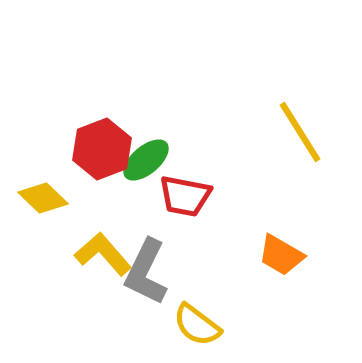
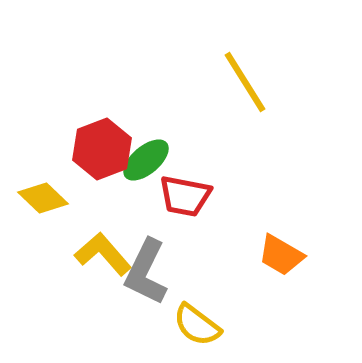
yellow line: moved 55 px left, 50 px up
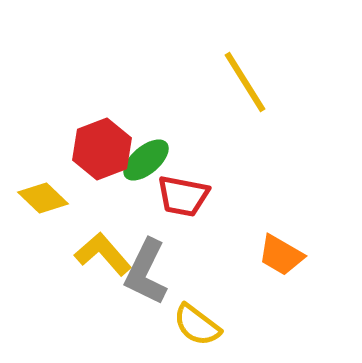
red trapezoid: moved 2 px left
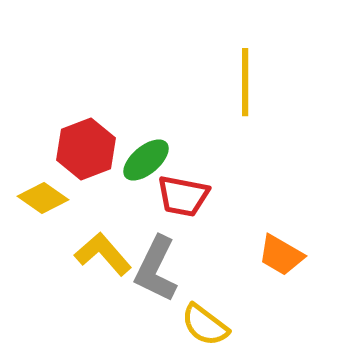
yellow line: rotated 32 degrees clockwise
red hexagon: moved 16 px left
yellow diamond: rotated 9 degrees counterclockwise
gray L-shape: moved 10 px right, 3 px up
yellow semicircle: moved 8 px right
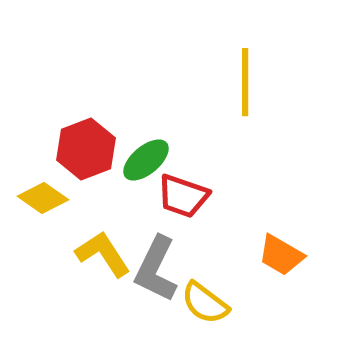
red trapezoid: rotated 8 degrees clockwise
yellow L-shape: rotated 8 degrees clockwise
yellow semicircle: moved 22 px up
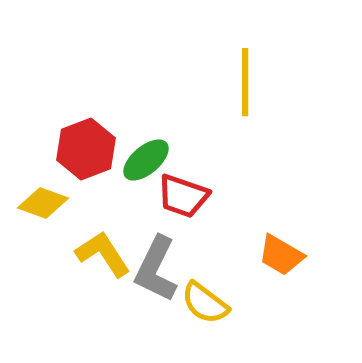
yellow diamond: moved 5 px down; rotated 15 degrees counterclockwise
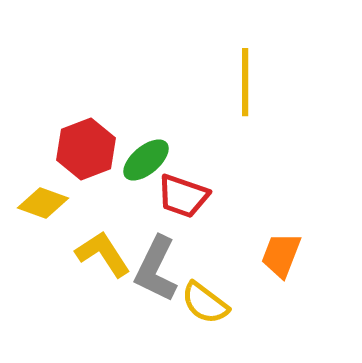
orange trapezoid: rotated 81 degrees clockwise
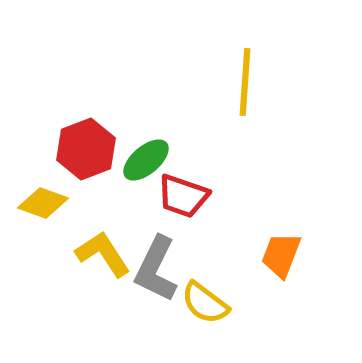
yellow line: rotated 4 degrees clockwise
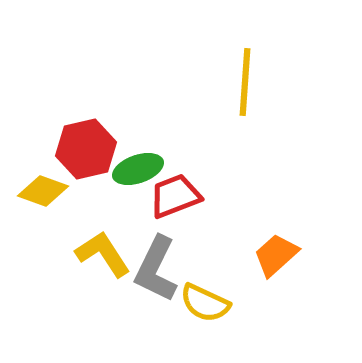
red hexagon: rotated 8 degrees clockwise
green ellipse: moved 8 px left, 9 px down; rotated 21 degrees clockwise
red trapezoid: moved 8 px left; rotated 140 degrees clockwise
yellow diamond: moved 12 px up
orange trapezoid: moved 5 px left; rotated 27 degrees clockwise
yellow semicircle: rotated 12 degrees counterclockwise
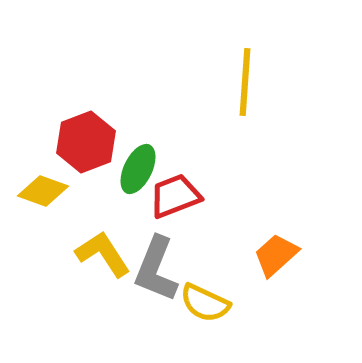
red hexagon: moved 7 px up; rotated 8 degrees counterclockwise
green ellipse: rotated 45 degrees counterclockwise
gray L-shape: rotated 4 degrees counterclockwise
